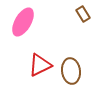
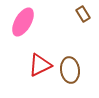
brown ellipse: moved 1 px left, 1 px up
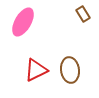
red triangle: moved 4 px left, 5 px down
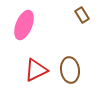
brown rectangle: moved 1 px left, 1 px down
pink ellipse: moved 1 px right, 3 px down; rotated 8 degrees counterclockwise
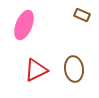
brown rectangle: rotated 35 degrees counterclockwise
brown ellipse: moved 4 px right, 1 px up
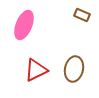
brown ellipse: rotated 20 degrees clockwise
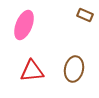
brown rectangle: moved 3 px right
red triangle: moved 4 px left, 1 px down; rotated 20 degrees clockwise
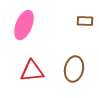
brown rectangle: moved 6 px down; rotated 21 degrees counterclockwise
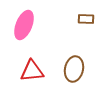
brown rectangle: moved 1 px right, 2 px up
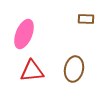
pink ellipse: moved 9 px down
